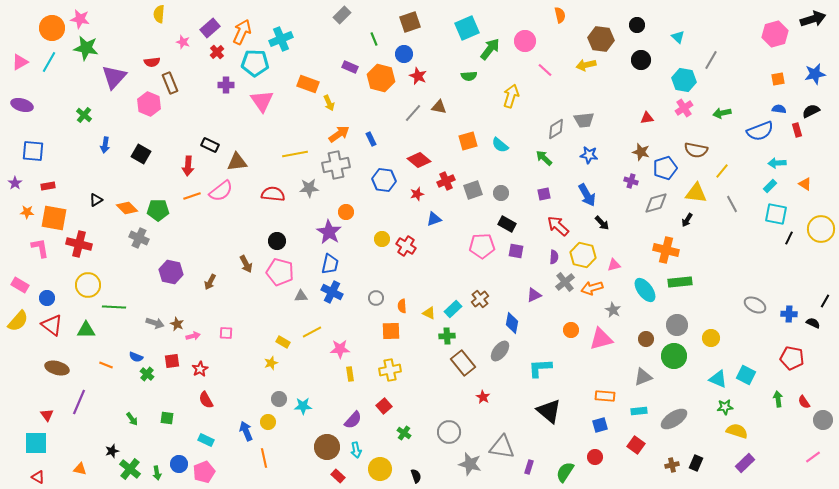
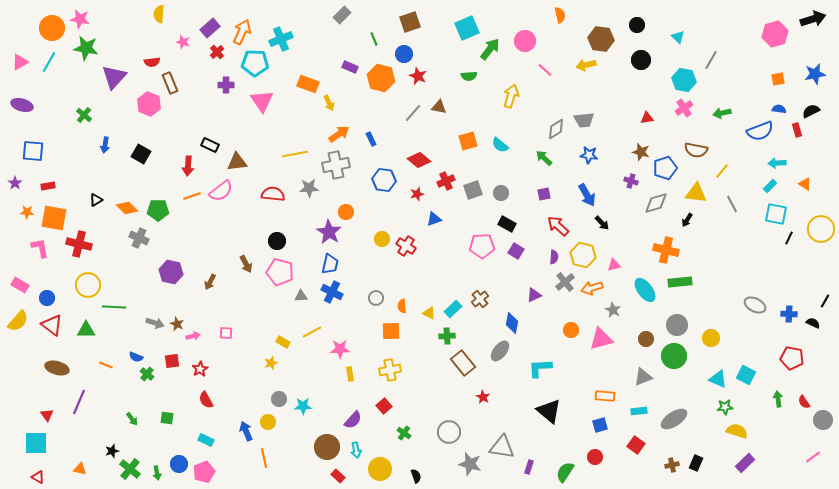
purple square at (516, 251): rotated 21 degrees clockwise
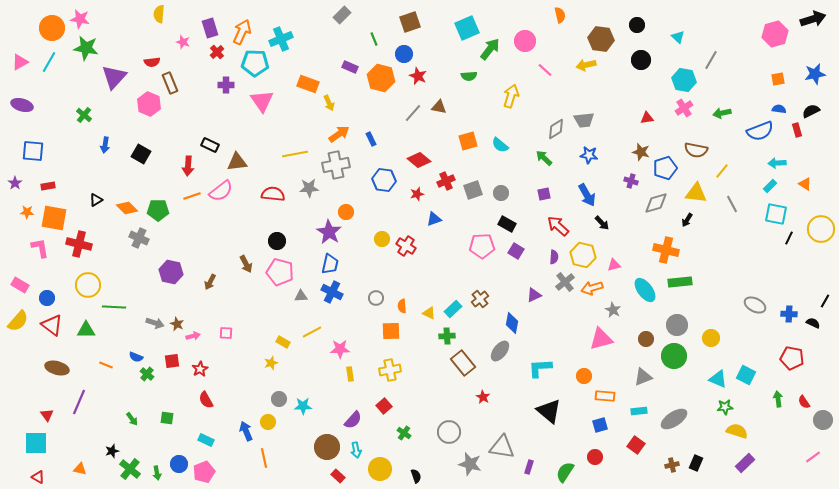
purple rectangle at (210, 28): rotated 66 degrees counterclockwise
orange circle at (571, 330): moved 13 px right, 46 px down
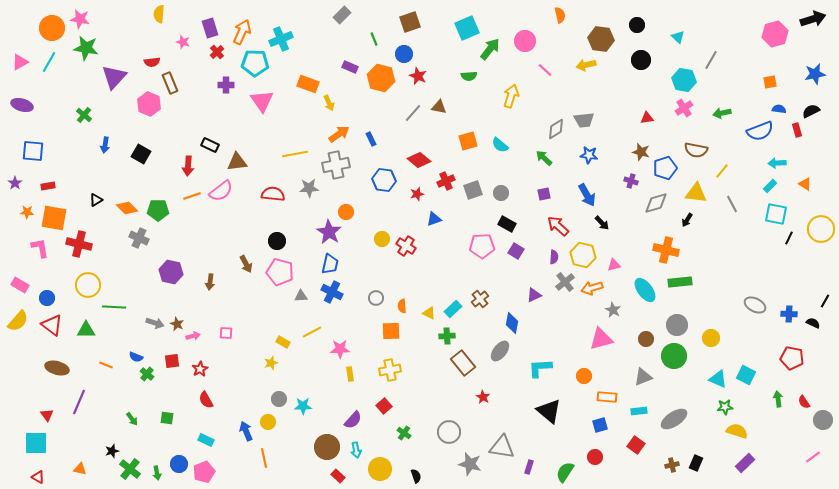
orange square at (778, 79): moved 8 px left, 3 px down
brown arrow at (210, 282): rotated 21 degrees counterclockwise
orange rectangle at (605, 396): moved 2 px right, 1 px down
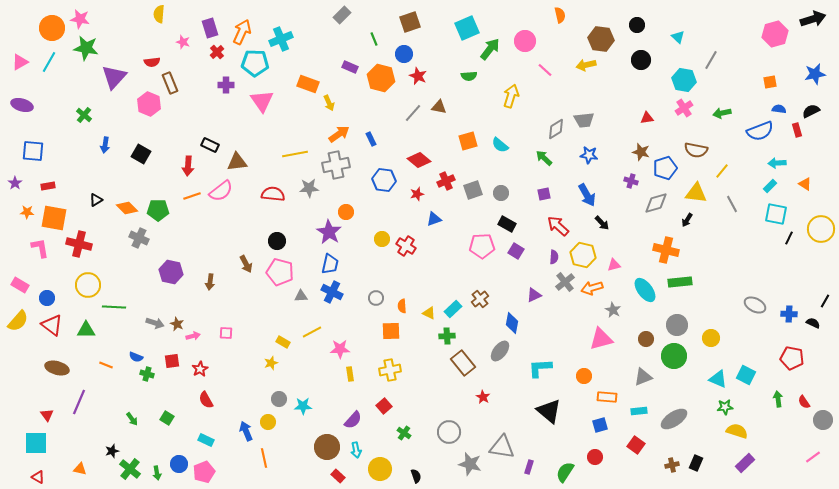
green cross at (147, 374): rotated 24 degrees counterclockwise
green square at (167, 418): rotated 24 degrees clockwise
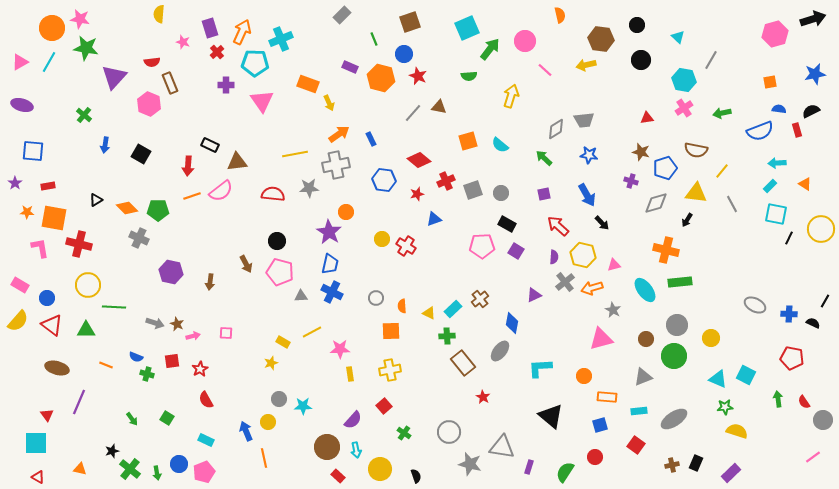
black triangle at (549, 411): moved 2 px right, 5 px down
purple rectangle at (745, 463): moved 14 px left, 10 px down
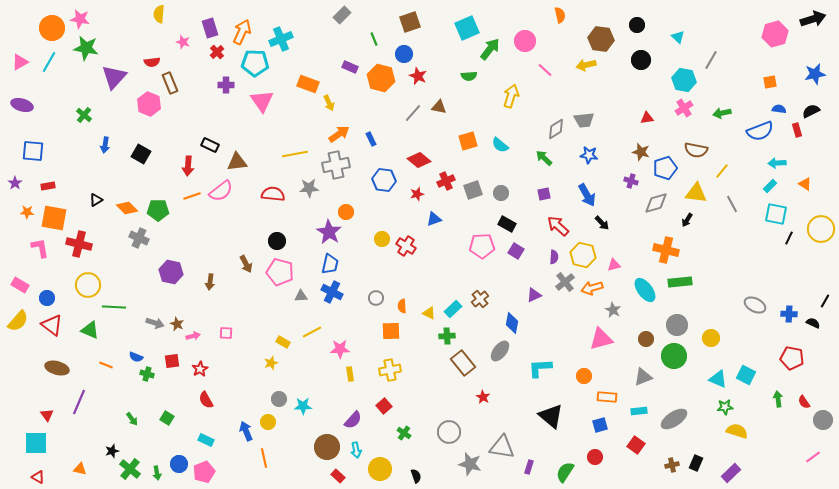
green triangle at (86, 330): moved 4 px right; rotated 24 degrees clockwise
